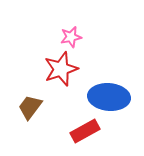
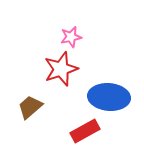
brown trapezoid: rotated 12 degrees clockwise
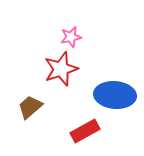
blue ellipse: moved 6 px right, 2 px up
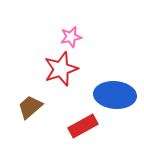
red rectangle: moved 2 px left, 5 px up
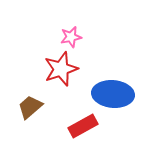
blue ellipse: moved 2 px left, 1 px up
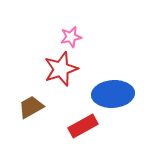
blue ellipse: rotated 9 degrees counterclockwise
brown trapezoid: moved 1 px right; rotated 12 degrees clockwise
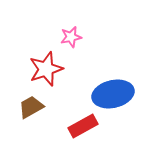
red star: moved 15 px left
blue ellipse: rotated 9 degrees counterclockwise
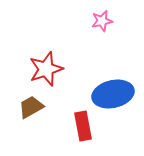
pink star: moved 31 px right, 16 px up
red rectangle: rotated 72 degrees counterclockwise
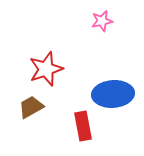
blue ellipse: rotated 9 degrees clockwise
